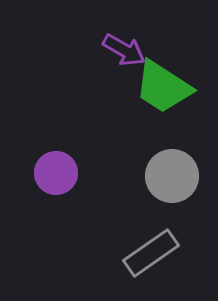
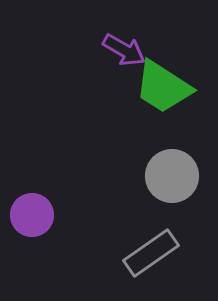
purple circle: moved 24 px left, 42 px down
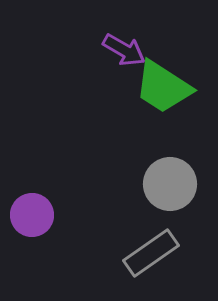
gray circle: moved 2 px left, 8 px down
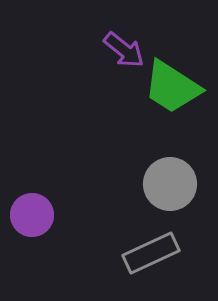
purple arrow: rotated 9 degrees clockwise
green trapezoid: moved 9 px right
gray rectangle: rotated 10 degrees clockwise
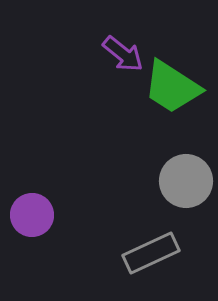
purple arrow: moved 1 px left, 4 px down
gray circle: moved 16 px right, 3 px up
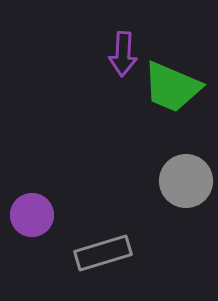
purple arrow: rotated 54 degrees clockwise
green trapezoid: rotated 10 degrees counterclockwise
gray rectangle: moved 48 px left; rotated 8 degrees clockwise
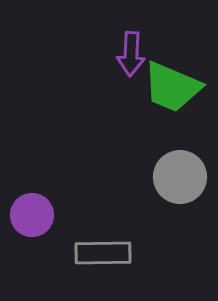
purple arrow: moved 8 px right
gray circle: moved 6 px left, 4 px up
gray rectangle: rotated 16 degrees clockwise
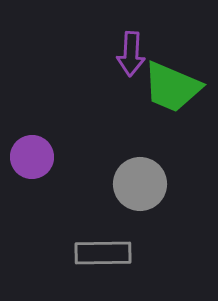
gray circle: moved 40 px left, 7 px down
purple circle: moved 58 px up
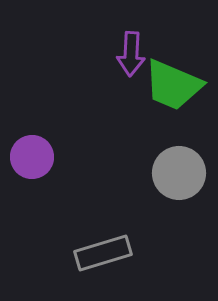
green trapezoid: moved 1 px right, 2 px up
gray circle: moved 39 px right, 11 px up
gray rectangle: rotated 16 degrees counterclockwise
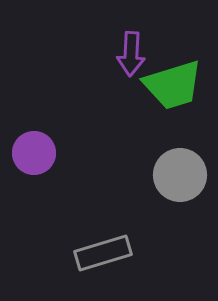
green trapezoid: rotated 40 degrees counterclockwise
purple circle: moved 2 px right, 4 px up
gray circle: moved 1 px right, 2 px down
